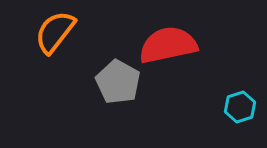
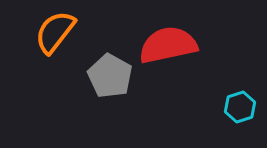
gray pentagon: moved 8 px left, 6 px up
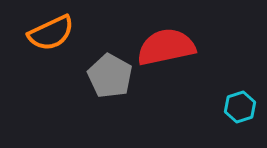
orange semicircle: moved 4 px left, 1 px down; rotated 153 degrees counterclockwise
red semicircle: moved 2 px left, 2 px down
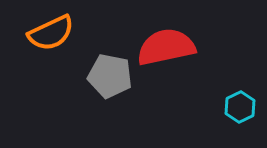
gray pentagon: rotated 18 degrees counterclockwise
cyan hexagon: rotated 8 degrees counterclockwise
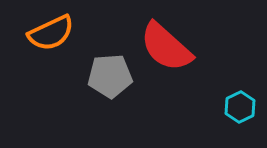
red semicircle: rotated 126 degrees counterclockwise
gray pentagon: rotated 15 degrees counterclockwise
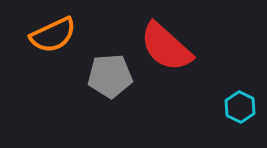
orange semicircle: moved 2 px right, 2 px down
cyan hexagon: rotated 8 degrees counterclockwise
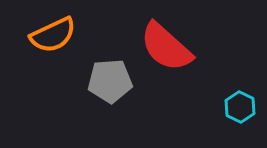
gray pentagon: moved 5 px down
